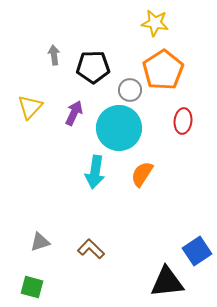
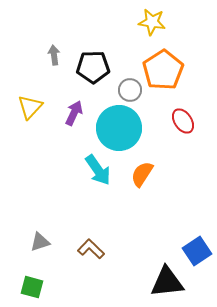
yellow star: moved 3 px left, 1 px up
red ellipse: rotated 40 degrees counterclockwise
cyan arrow: moved 3 px right, 2 px up; rotated 44 degrees counterclockwise
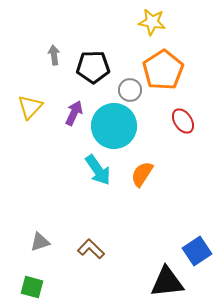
cyan circle: moved 5 px left, 2 px up
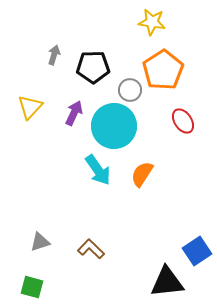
gray arrow: rotated 24 degrees clockwise
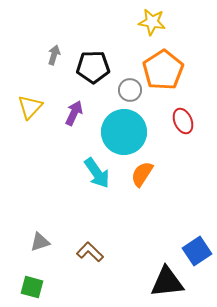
red ellipse: rotated 10 degrees clockwise
cyan circle: moved 10 px right, 6 px down
cyan arrow: moved 1 px left, 3 px down
brown L-shape: moved 1 px left, 3 px down
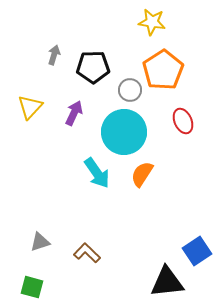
brown L-shape: moved 3 px left, 1 px down
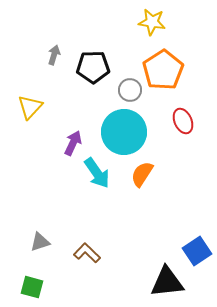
purple arrow: moved 1 px left, 30 px down
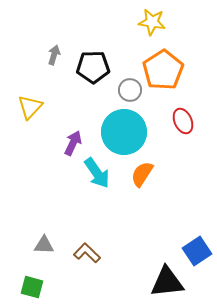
gray triangle: moved 4 px right, 3 px down; rotated 20 degrees clockwise
